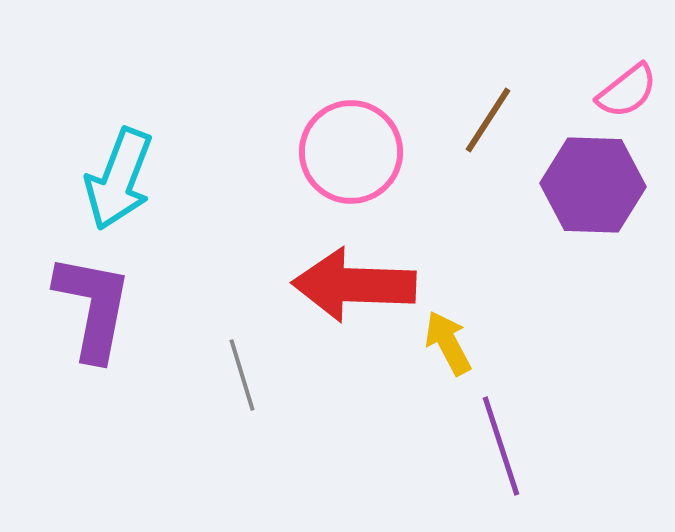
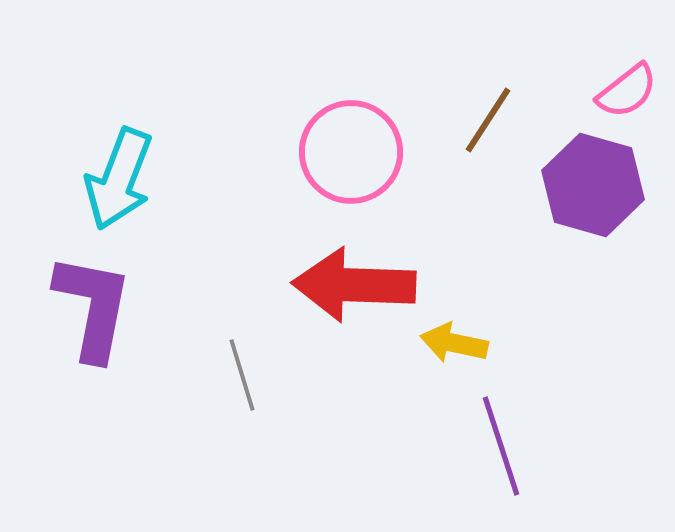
purple hexagon: rotated 14 degrees clockwise
yellow arrow: moved 6 px right; rotated 50 degrees counterclockwise
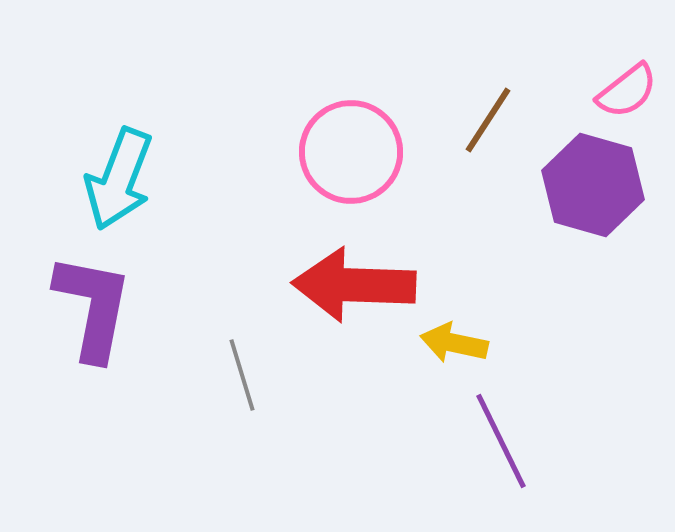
purple line: moved 5 px up; rotated 8 degrees counterclockwise
